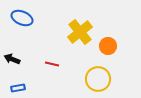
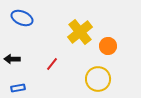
black arrow: rotated 21 degrees counterclockwise
red line: rotated 64 degrees counterclockwise
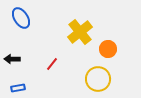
blue ellipse: moved 1 px left; rotated 35 degrees clockwise
orange circle: moved 3 px down
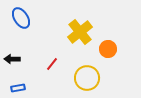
yellow circle: moved 11 px left, 1 px up
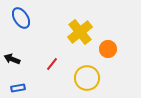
black arrow: rotated 21 degrees clockwise
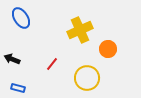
yellow cross: moved 2 px up; rotated 15 degrees clockwise
blue rectangle: rotated 24 degrees clockwise
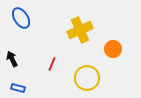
orange circle: moved 5 px right
black arrow: rotated 42 degrees clockwise
red line: rotated 16 degrees counterclockwise
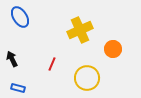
blue ellipse: moved 1 px left, 1 px up
